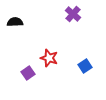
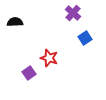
purple cross: moved 1 px up
blue square: moved 28 px up
purple square: moved 1 px right
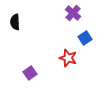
black semicircle: rotated 91 degrees counterclockwise
red star: moved 19 px right
purple square: moved 1 px right
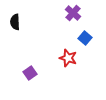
blue square: rotated 16 degrees counterclockwise
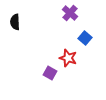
purple cross: moved 3 px left
purple square: moved 20 px right; rotated 24 degrees counterclockwise
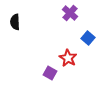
blue square: moved 3 px right
red star: rotated 12 degrees clockwise
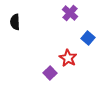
purple square: rotated 16 degrees clockwise
